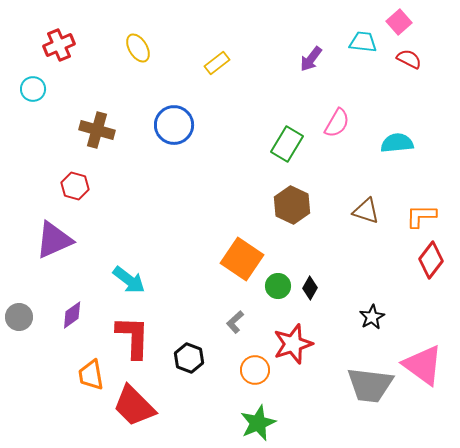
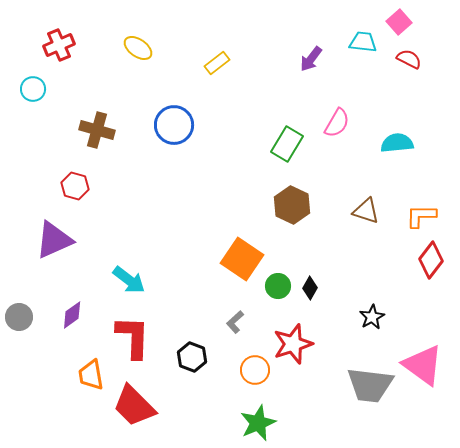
yellow ellipse: rotated 24 degrees counterclockwise
black hexagon: moved 3 px right, 1 px up
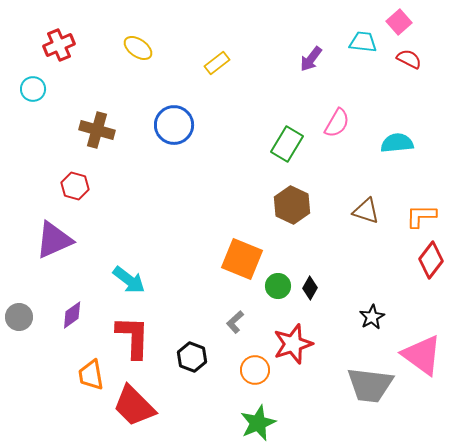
orange square: rotated 12 degrees counterclockwise
pink triangle: moved 1 px left, 10 px up
